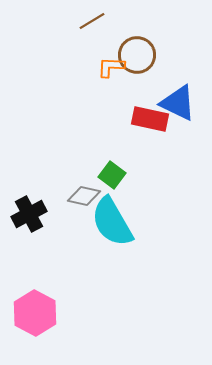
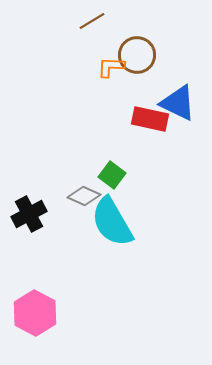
gray diamond: rotated 12 degrees clockwise
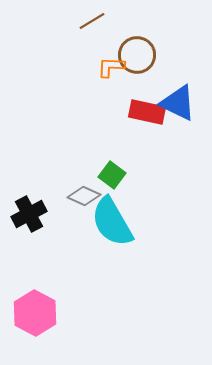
red rectangle: moved 3 px left, 7 px up
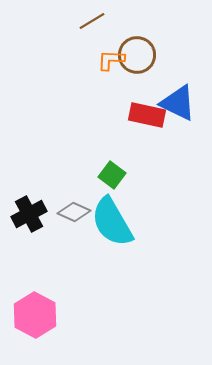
orange L-shape: moved 7 px up
red rectangle: moved 3 px down
gray diamond: moved 10 px left, 16 px down
pink hexagon: moved 2 px down
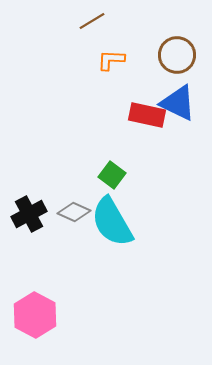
brown circle: moved 40 px right
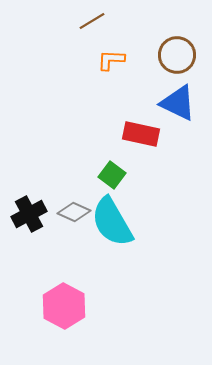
red rectangle: moved 6 px left, 19 px down
pink hexagon: moved 29 px right, 9 px up
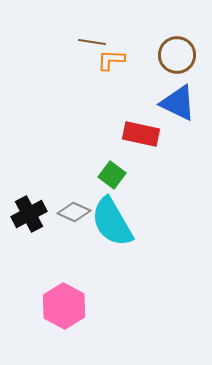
brown line: moved 21 px down; rotated 40 degrees clockwise
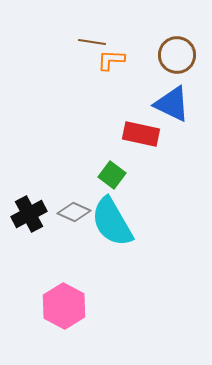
blue triangle: moved 6 px left, 1 px down
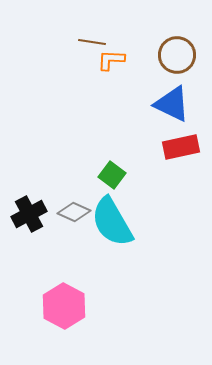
red rectangle: moved 40 px right, 13 px down; rotated 24 degrees counterclockwise
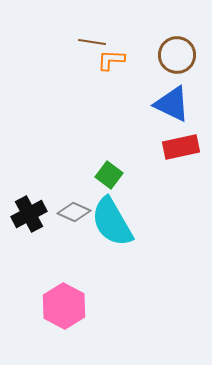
green square: moved 3 px left
